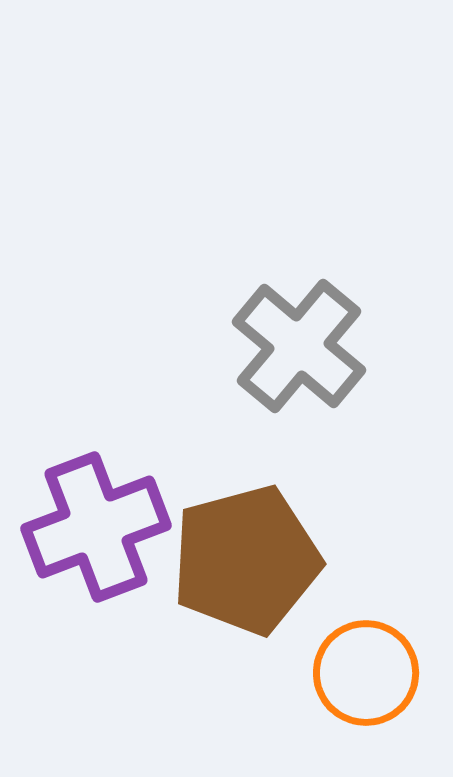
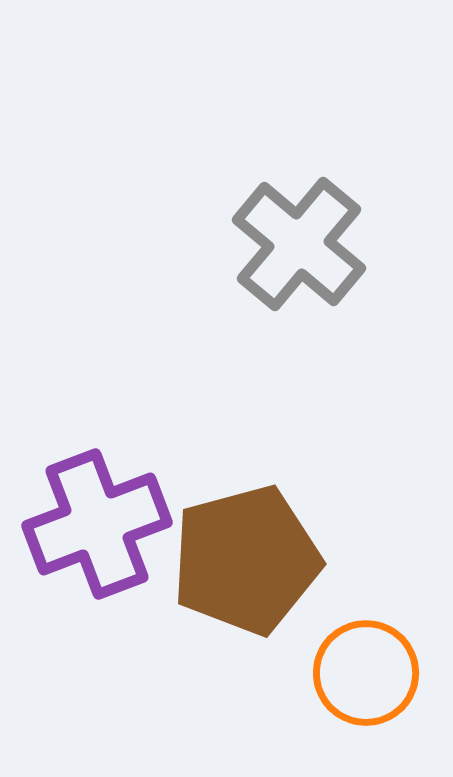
gray cross: moved 102 px up
purple cross: moved 1 px right, 3 px up
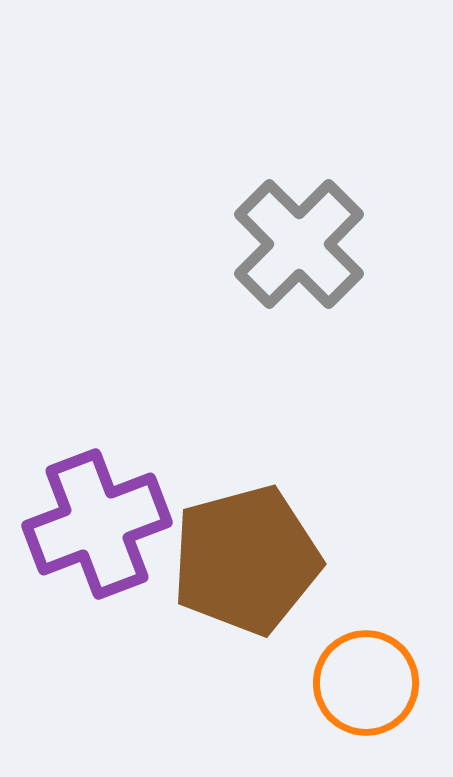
gray cross: rotated 5 degrees clockwise
orange circle: moved 10 px down
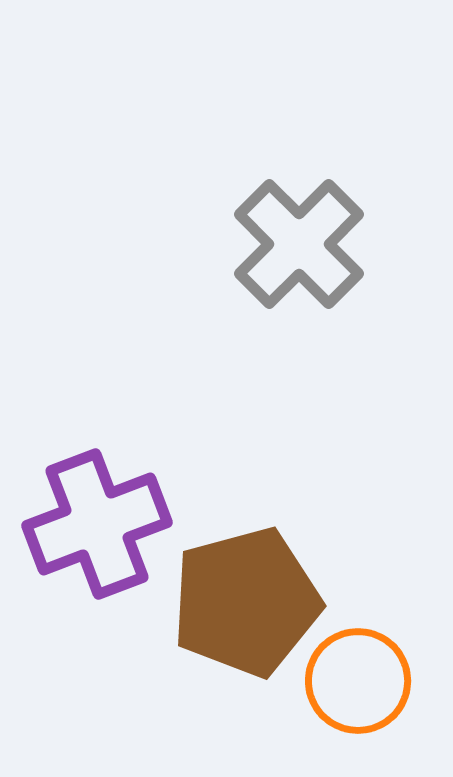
brown pentagon: moved 42 px down
orange circle: moved 8 px left, 2 px up
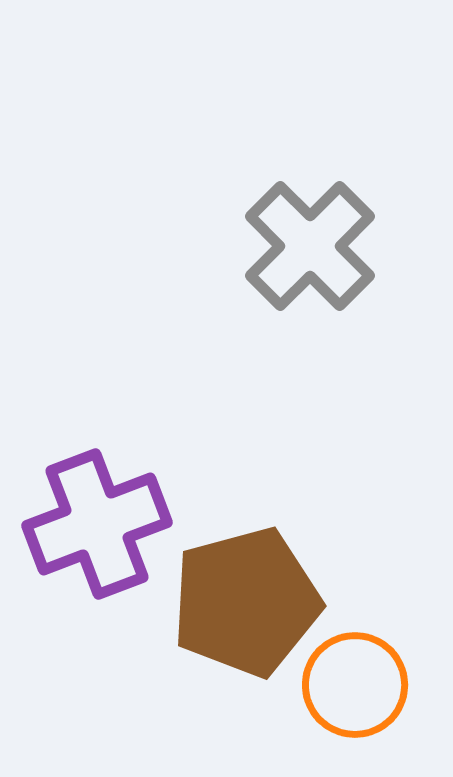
gray cross: moved 11 px right, 2 px down
orange circle: moved 3 px left, 4 px down
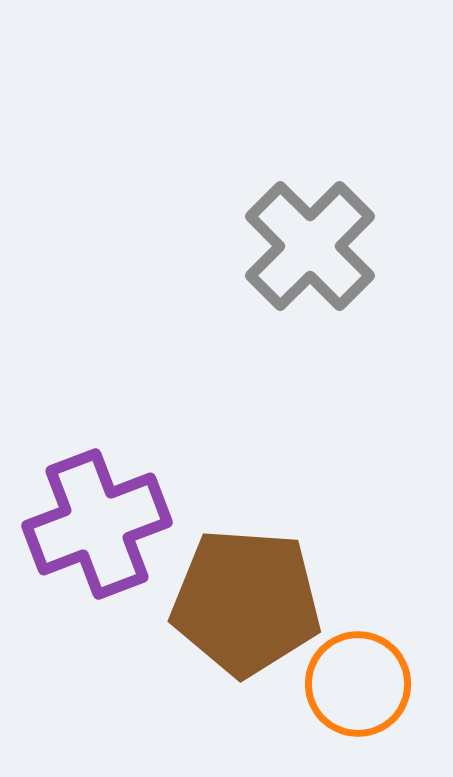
brown pentagon: rotated 19 degrees clockwise
orange circle: moved 3 px right, 1 px up
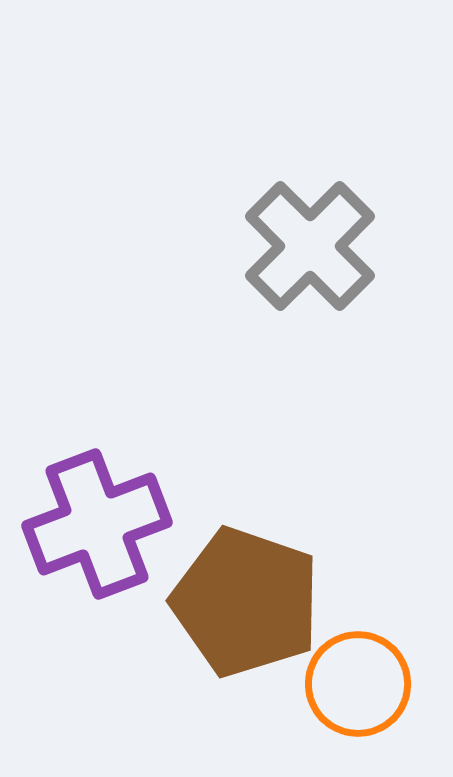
brown pentagon: rotated 15 degrees clockwise
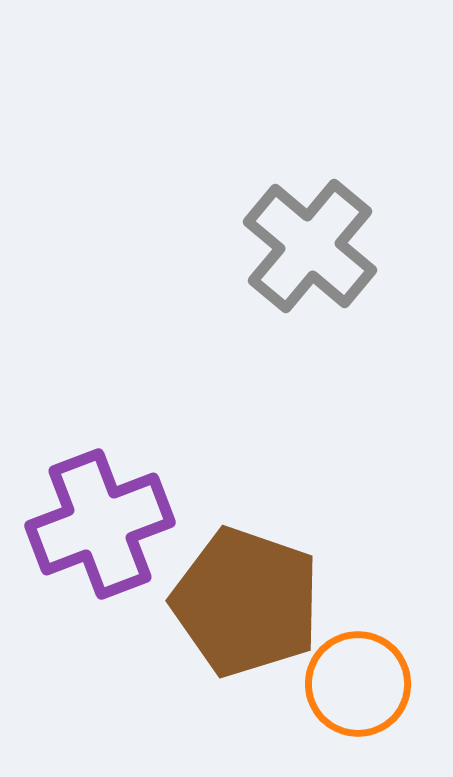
gray cross: rotated 5 degrees counterclockwise
purple cross: moved 3 px right
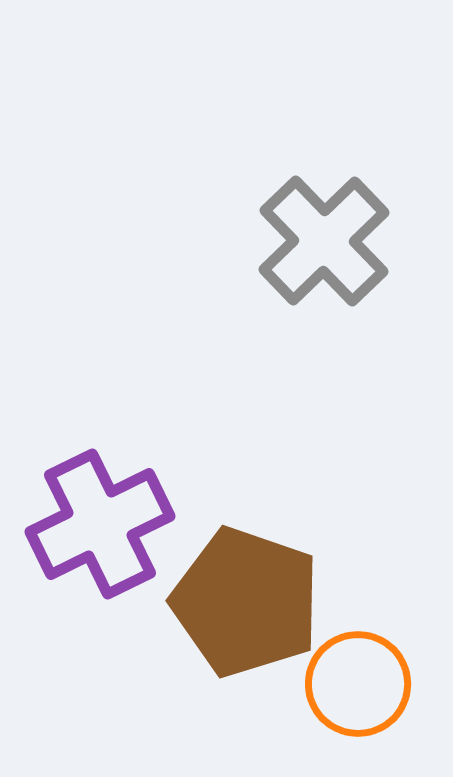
gray cross: moved 14 px right, 5 px up; rotated 6 degrees clockwise
purple cross: rotated 5 degrees counterclockwise
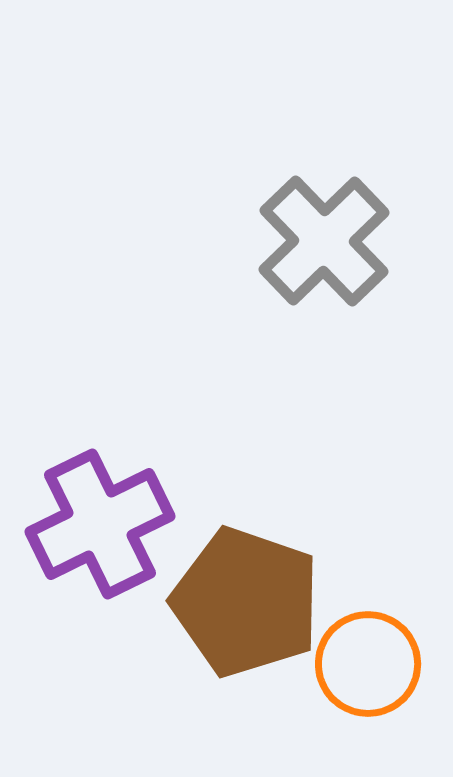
orange circle: moved 10 px right, 20 px up
